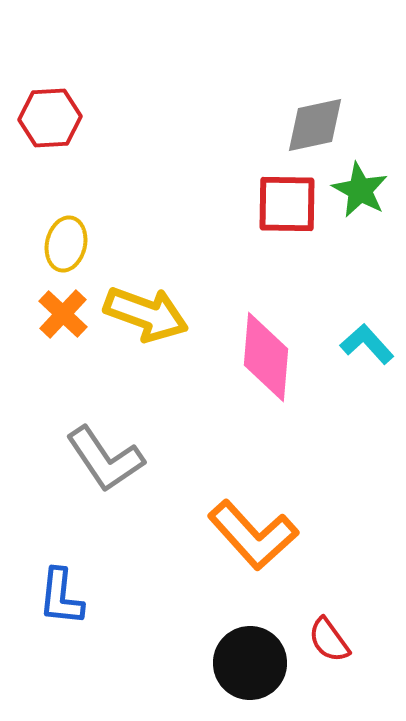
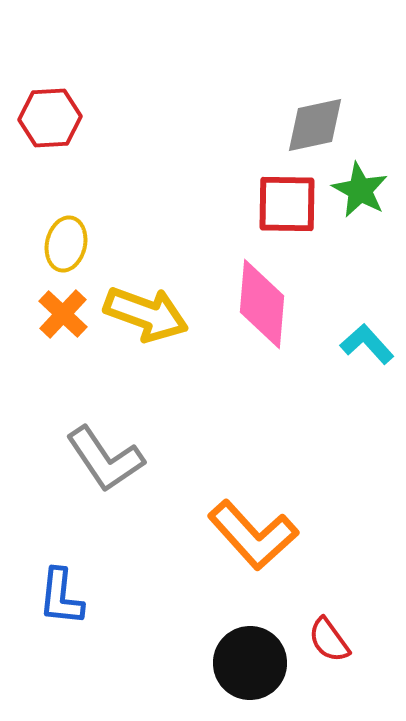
pink diamond: moved 4 px left, 53 px up
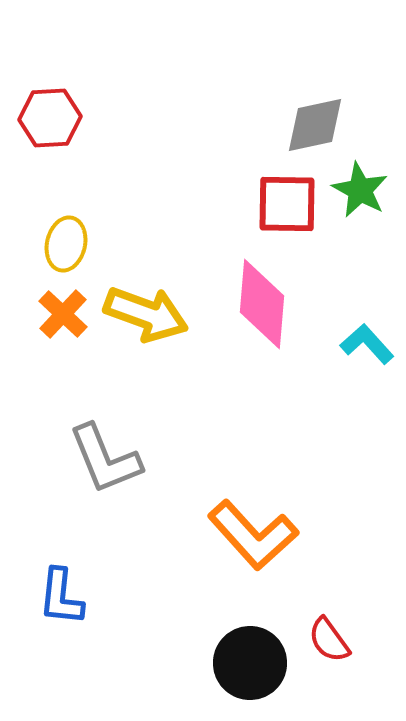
gray L-shape: rotated 12 degrees clockwise
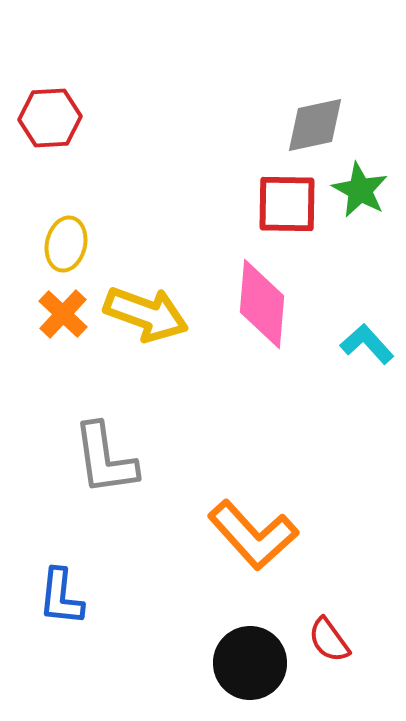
gray L-shape: rotated 14 degrees clockwise
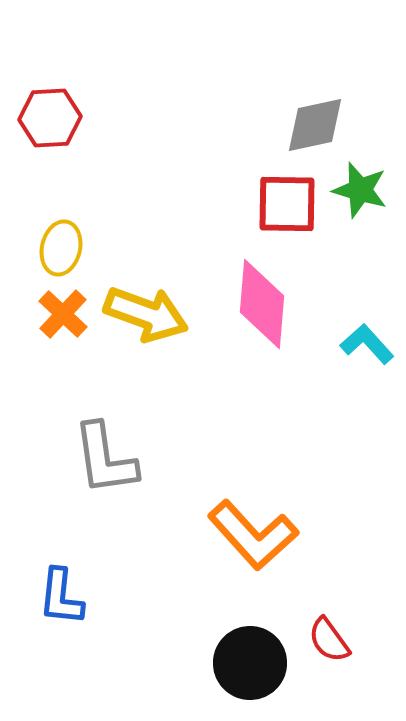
green star: rotated 12 degrees counterclockwise
yellow ellipse: moved 5 px left, 4 px down
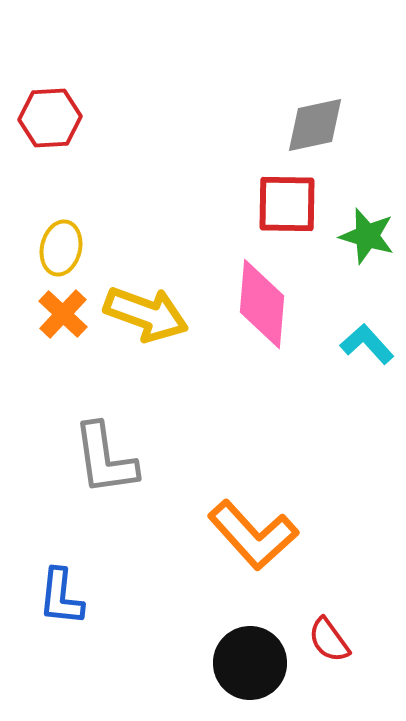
green star: moved 7 px right, 46 px down
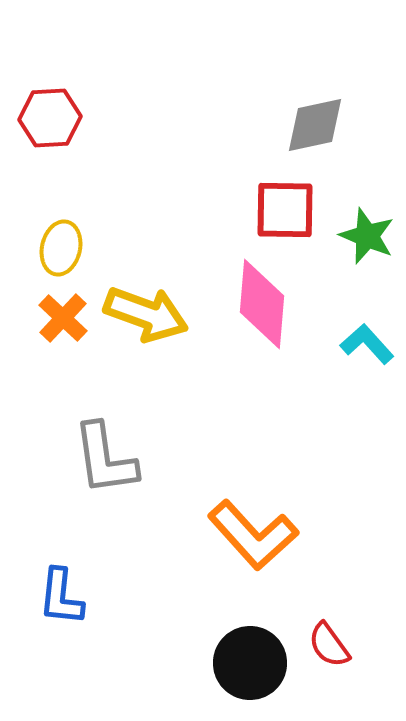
red square: moved 2 px left, 6 px down
green star: rotated 6 degrees clockwise
orange cross: moved 4 px down
red semicircle: moved 5 px down
